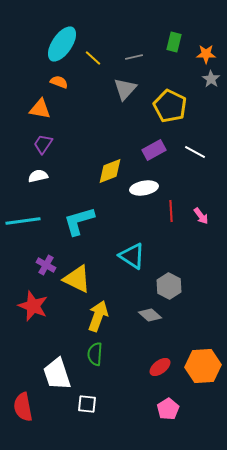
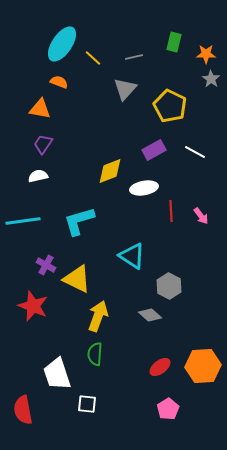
red semicircle: moved 3 px down
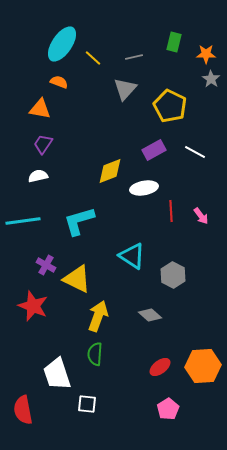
gray hexagon: moved 4 px right, 11 px up
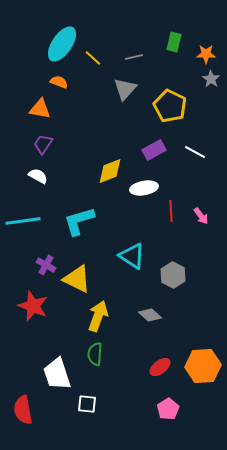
white semicircle: rotated 42 degrees clockwise
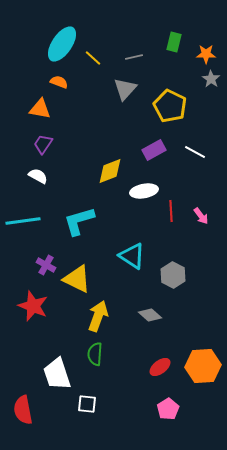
white ellipse: moved 3 px down
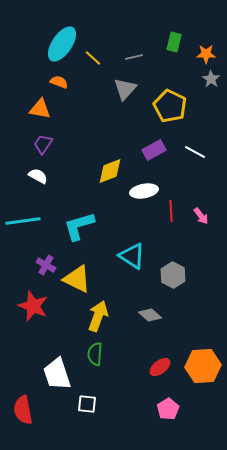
cyan L-shape: moved 5 px down
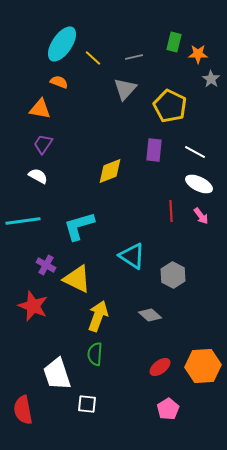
orange star: moved 8 px left
purple rectangle: rotated 55 degrees counterclockwise
white ellipse: moved 55 px right, 7 px up; rotated 36 degrees clockwise
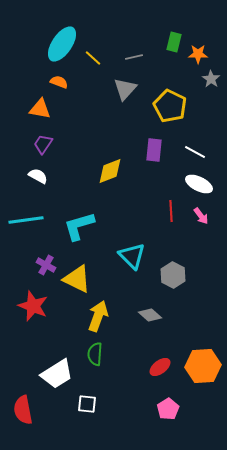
cyan line: moved 3 px right, 1 px up
cyan triangle: rotated 12 degrees clockwise
white trapezoid: rotated 104 degrees counterclockwise
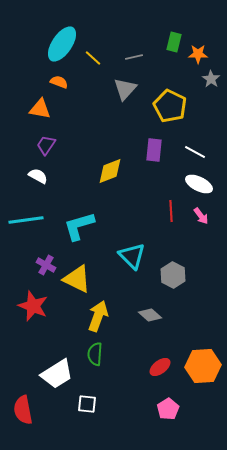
purple trapezoid: moved 3 px right, 1 px down
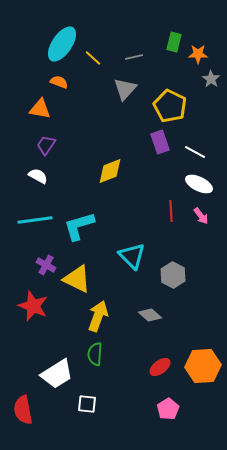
purple rectangle: moved 6 px right, 8 px up; rotated 25 degrees counterclockwise
cyan line: moved 9 px right
